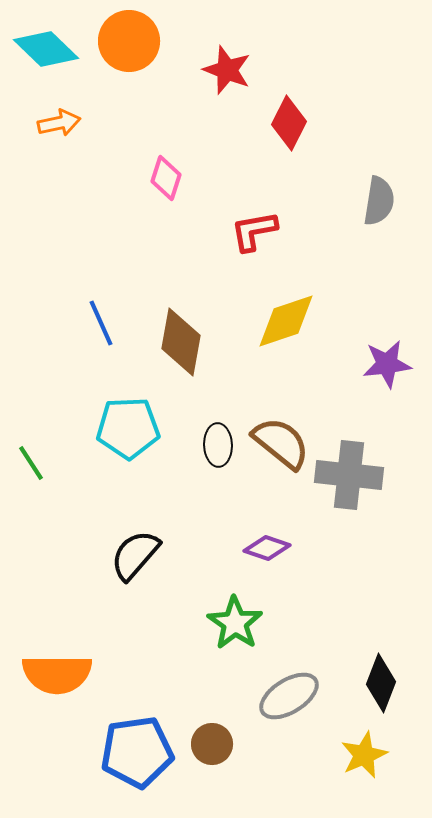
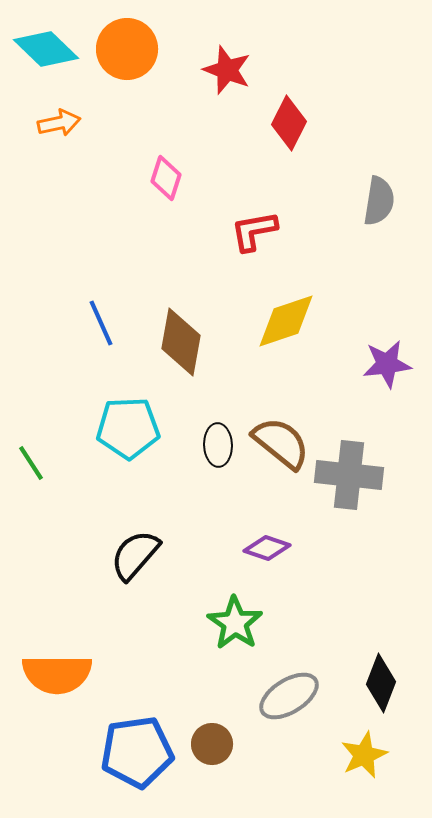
orange circle: moved 2 px left, 8 px down
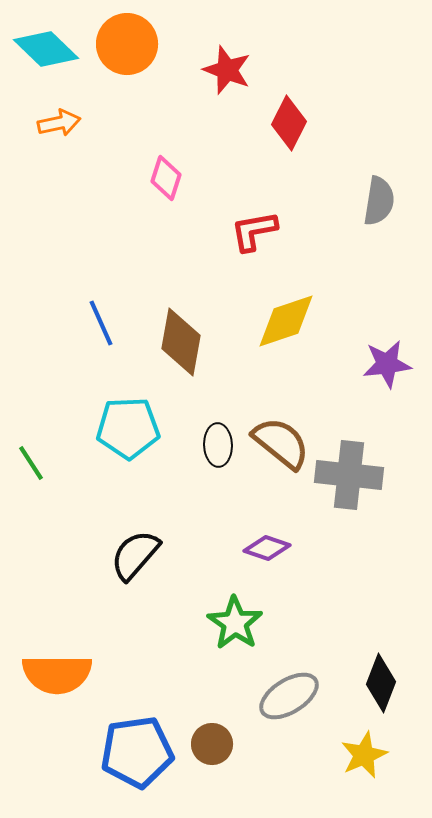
orange circle: moved 5 px up
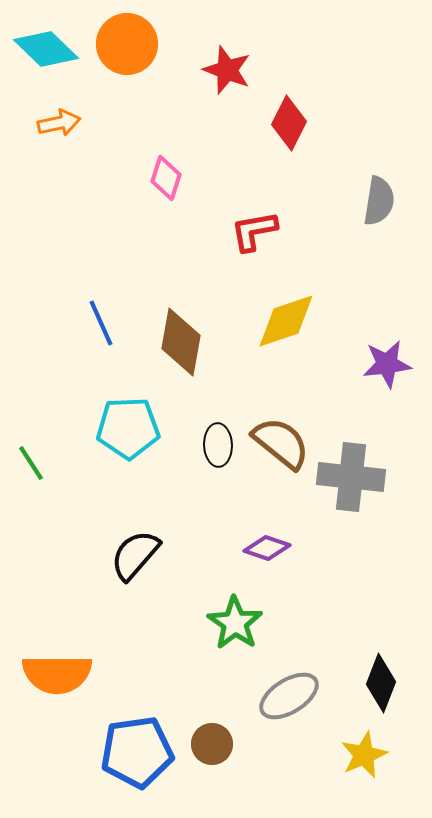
gray cross: moved 2 px right, 2 px down
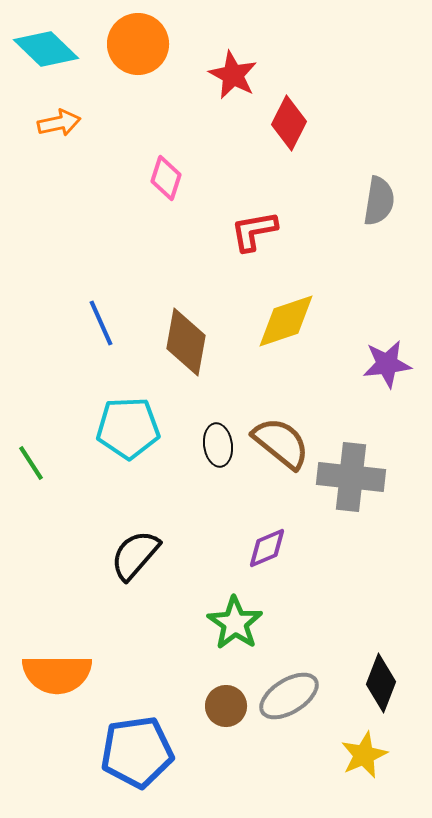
orange circle: moved 11 px right
red star: moved 6 px right, 5 px down; rotated 6 degrees clockwise
brown diamond: moved 5 px right
black ellipse: rotated 6 degrees counterclockwise
purple diamond: rotated 42 degrees counterclockwise
brown circle: moved 14 px right, 38 px up
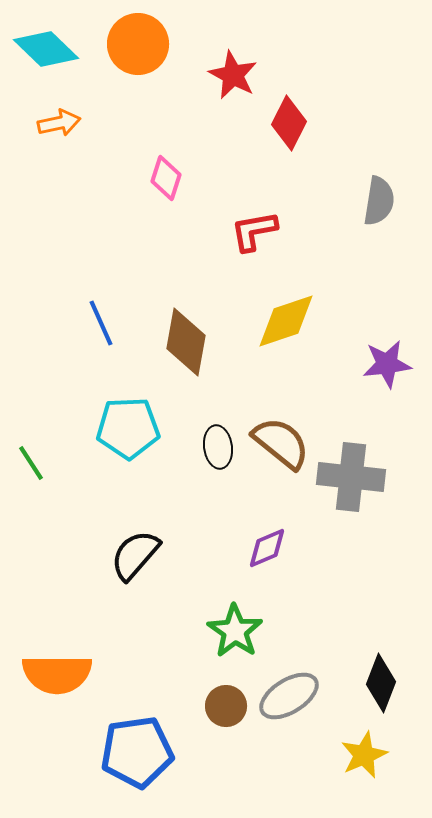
black ellipse: moved 2 px down
green star: moved 8 px down
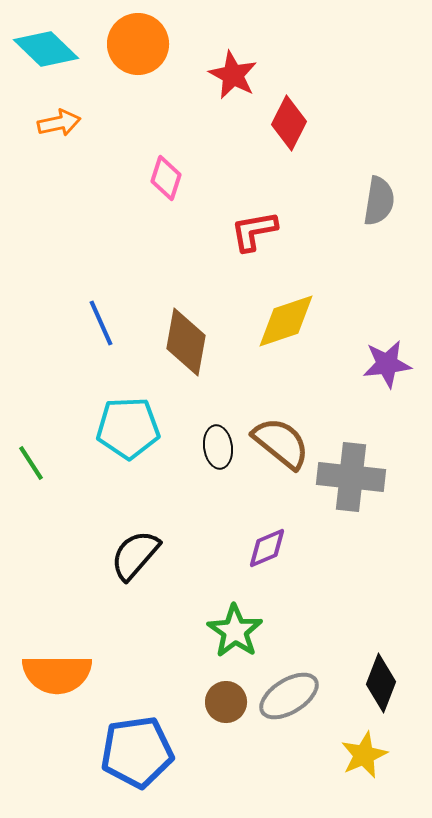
brown circle: moved 4 px up
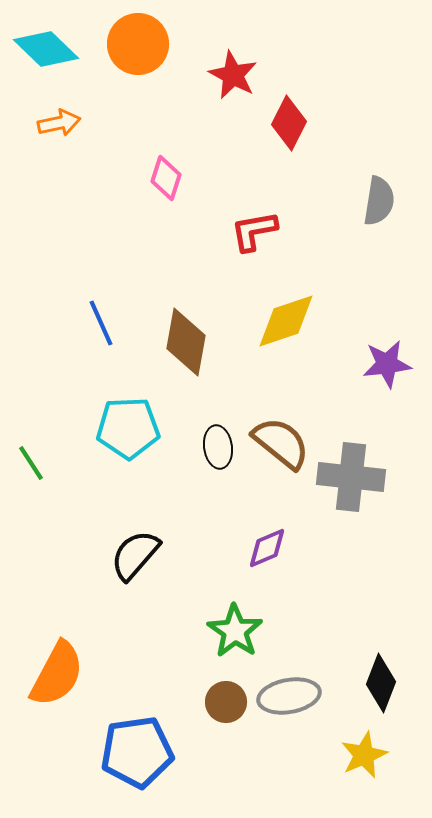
orange semicircle: rotated 62 degrees counterclockwise
gray ellipse: rotated 22 degrees clockwise
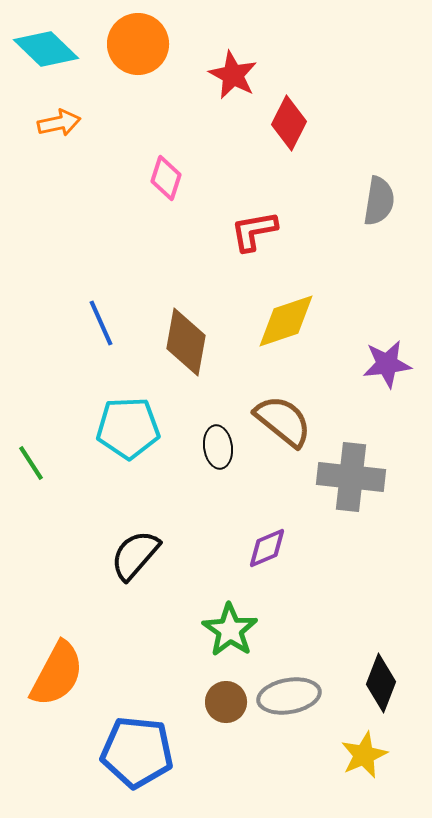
brown semicircle: moved 2 px right, 22 px up
green star: moved 5 px left, 1 px up
blue pentagon: rotated 14 degrees clockwise
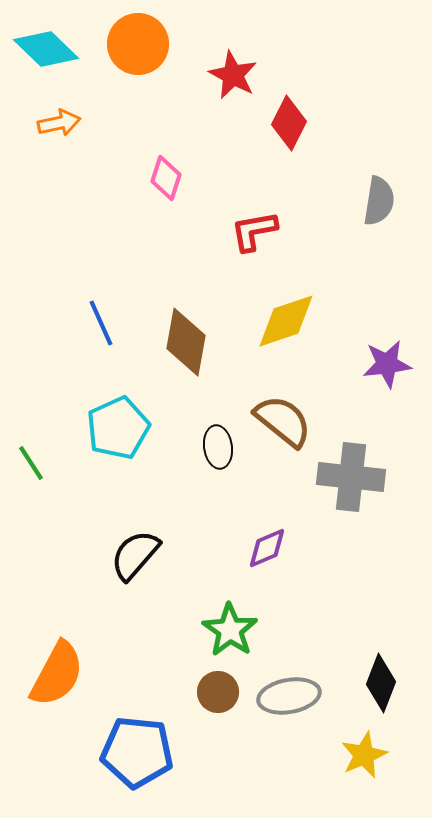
cyan pentagon: moved 10 px left; rotated 22 degrees counterclockwise
brown circle: moved 8 px left, 10 px up
